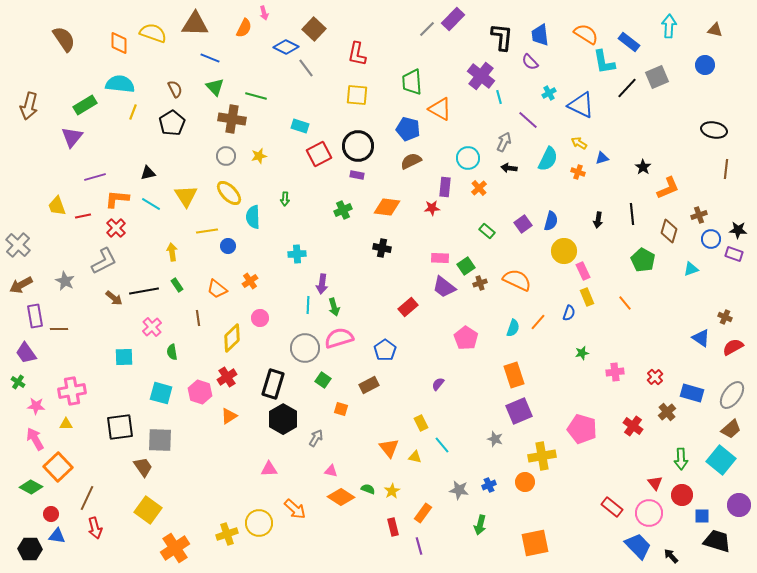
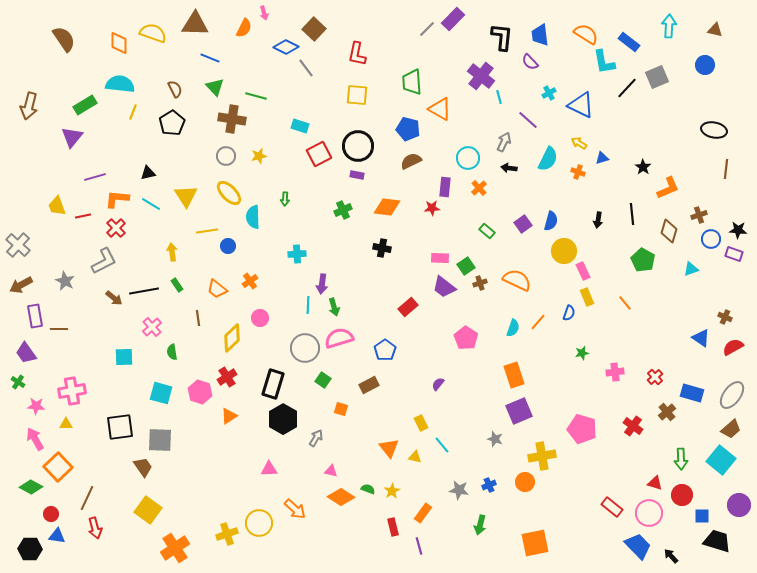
red triangle at (655, 483): rotated 35 degrees counterclockwise
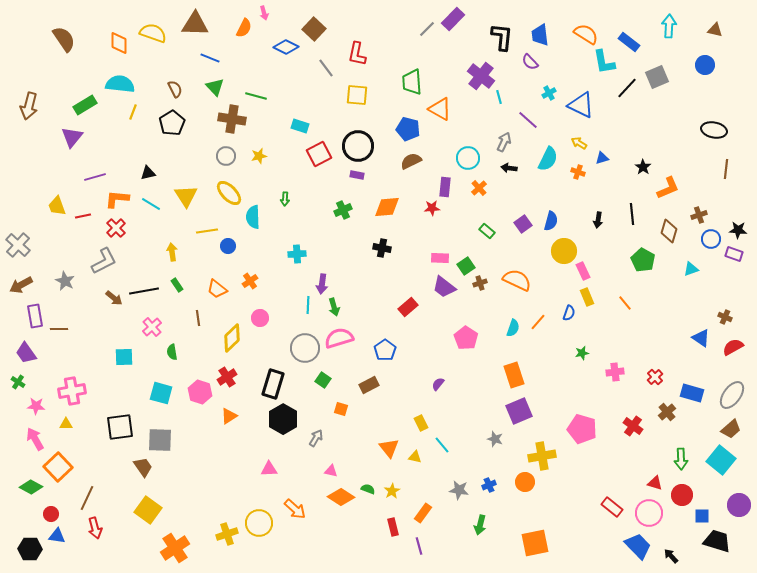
gray line at (306, 68): moved 20 px right
orange diamond at (387, 207): rotated 12 degrees counterclockwise
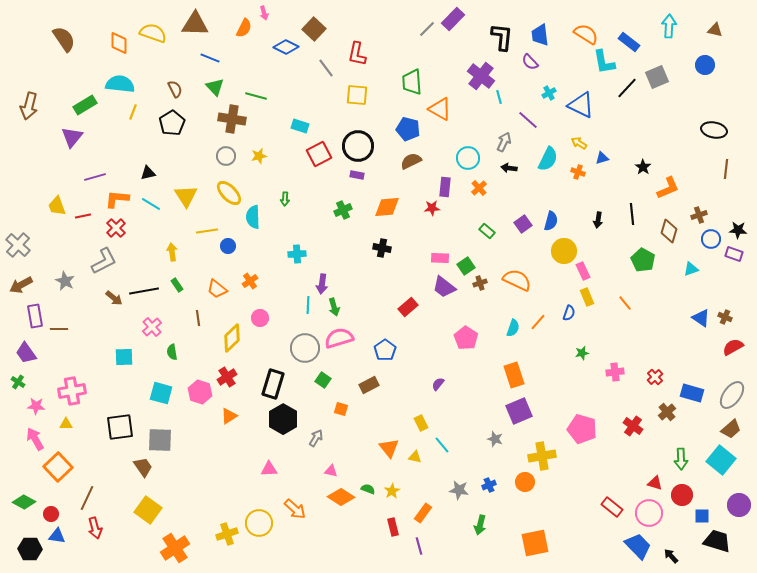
blue triangle at (701, 338): moved 20 px up
green diamond at (31, 487): moved 7 px left, 15 px down
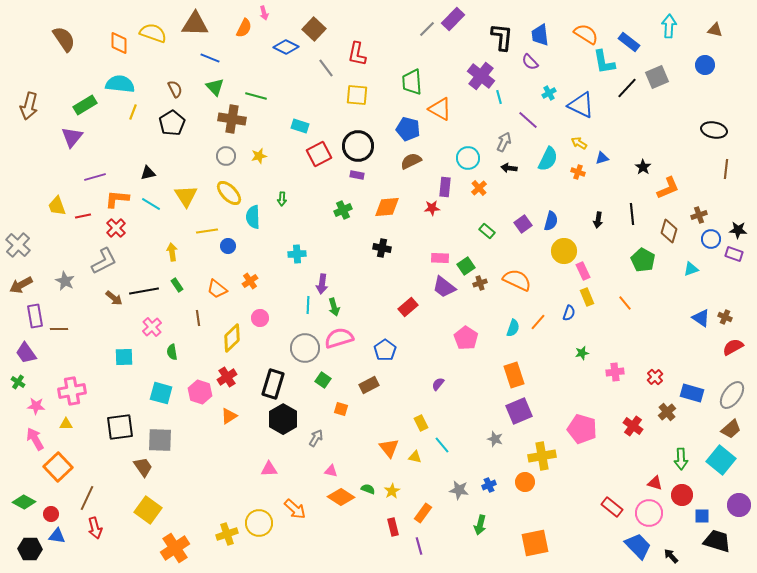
green arrow at (285, 199): moved 3 px left
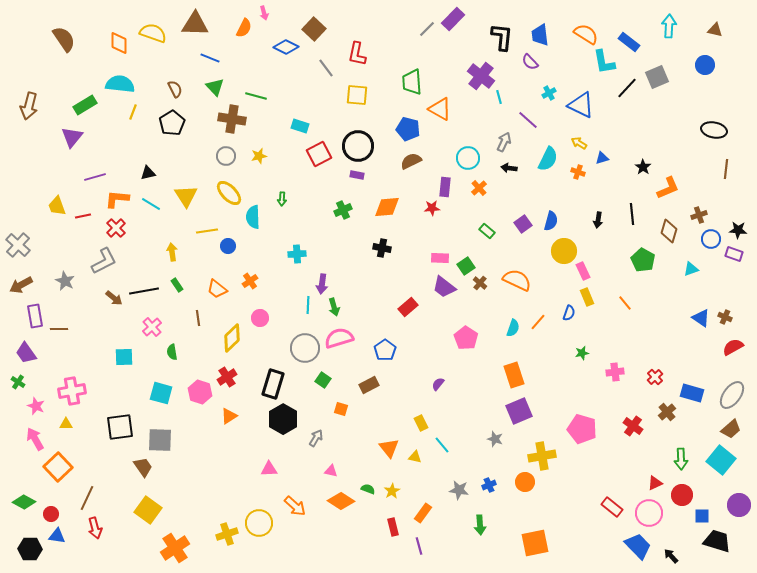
brown cross at (480, 283): rotated 32 degrees counterclockwise
pink star at (36, 406): rotated 18 degrees clockwise
red triangle at (655, 483): rotated 42 degrees counterclockwise
orange diamond at (341, 497): moved 4 px down
orange arrow at (295, 509): moved 3 px up
green arrow at (480, 525): rotated 18 degrees counterclockwise
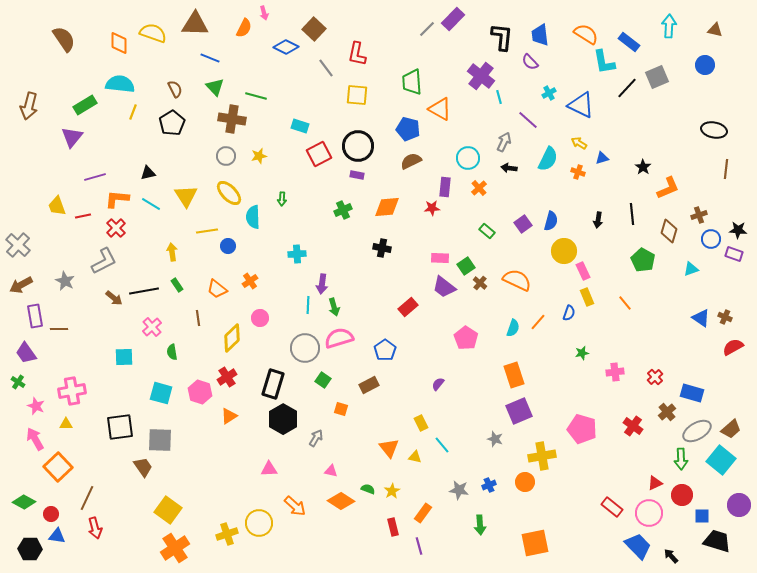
gray ellipse at (732, 395): moved 35 px left, 36 px down; rotated 24 degrees clockwise
yellow square at (148, 510): moved 20 px right
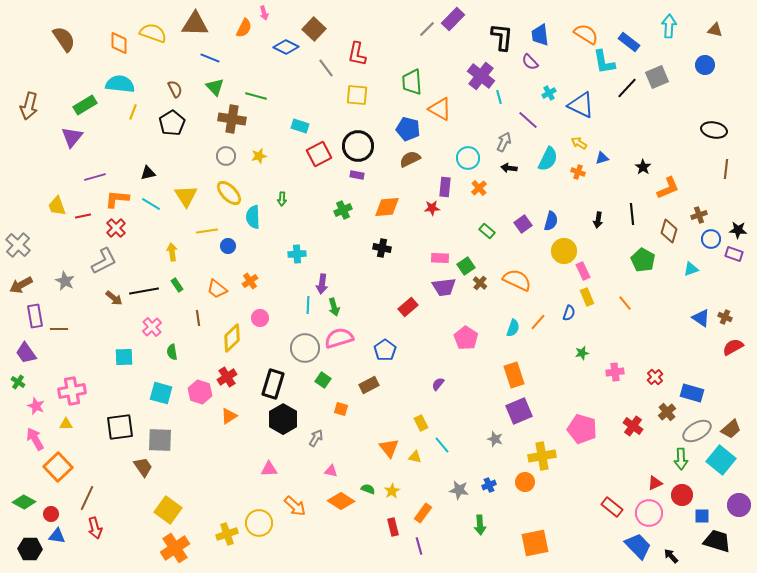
brown semicircle at (411, 161): moved 1 px left, 2 px up
purple trapezoid at (444, 287): rotated 45 degrees counterclockwise
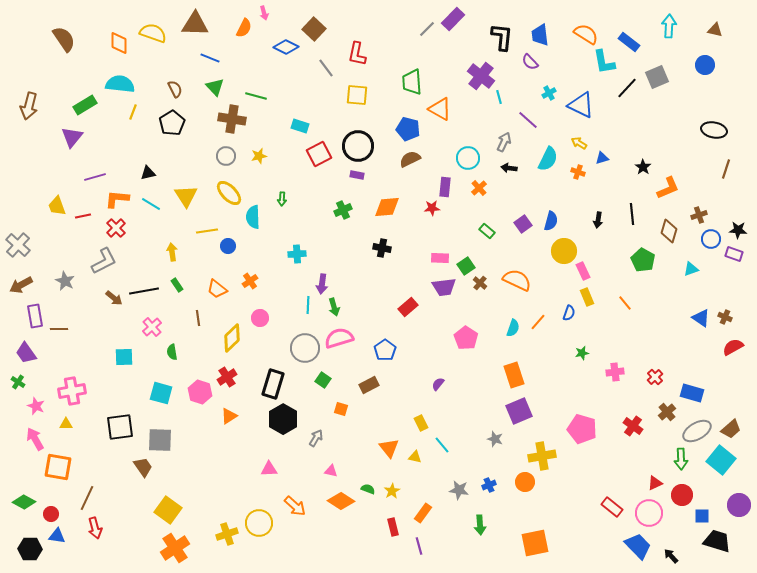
brown line at (726, 169): rotated 12 degrees clockwise
orange square at (58, 467): rotated 36 degrees counterclockwise
